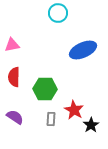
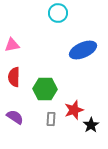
red star: rotated 24 degrees clockwise
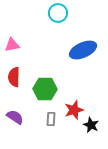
black star: rotated 14 degrees counterclockwise
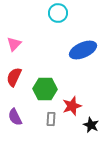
pink triangle: moved 2 px right, 1 px up; rotated 35 degrees counterclockwise
red semicircle: rotated 24 degrees clockwise
red star: moved 2 px left, 4 px up
purple semicircle: rotated 150 degrees counterclockwise
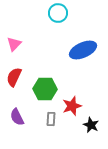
purple semicircle: moved 2 px right
